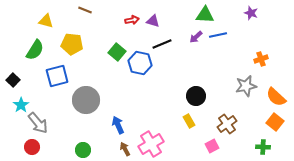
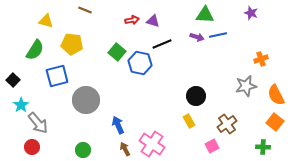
purple arrow: moved 1 px right; rotated 120 degrees counterclockwise
orange semicircle: moved 2 px up; rotated 20 degrees clockwise
pink cross: moved 1 px right; rotated 25 degrees counterclockwise
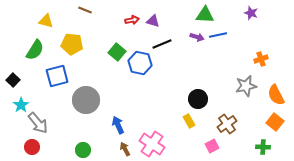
black circle: moved 2 px right, 3 px down
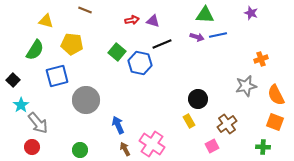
orange square: rotated 18 degrees counterclockwise
green circle: moved 3 px left
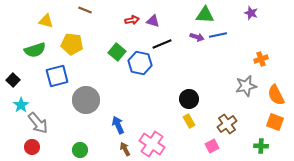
green semicircle: rotated 40 degrees clockwise
black circle: moved 9 px left
green cross: moved 2 px left, 1 px up
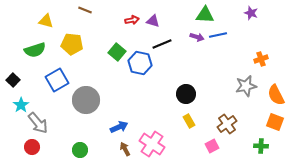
blue square: moved 4 px down; rotated 15 degrees counterclockwise
black circle: moved 3 px left, 5 px up
blue arrow: moved 1 px right, 2 px down; rotated 90 degrees clockwise
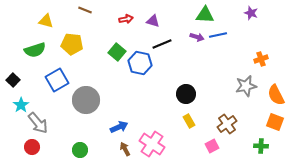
red arrow: moved 6 px left, 1 px up
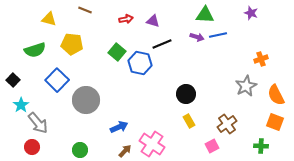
yellow triangle: moved 3 px right, 2 px up
blue square: rotated 15 degrees counterclockwise
gray star: rotated 15 degrees counterclockwise
brown arrow: moved 2 px down; rotated 72 degrees clockwise
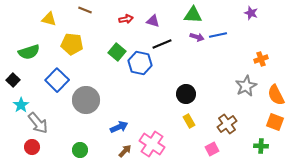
green triangle: moved 12 px left
green semicircle: moved 6 px left, 2 px down
pink square: moved 3 px down
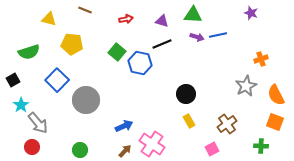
purple triangle: moved 9 px right
black square: rotated 16 degrees clockwise
blue arrow: moved 5 px right, 1 px up
